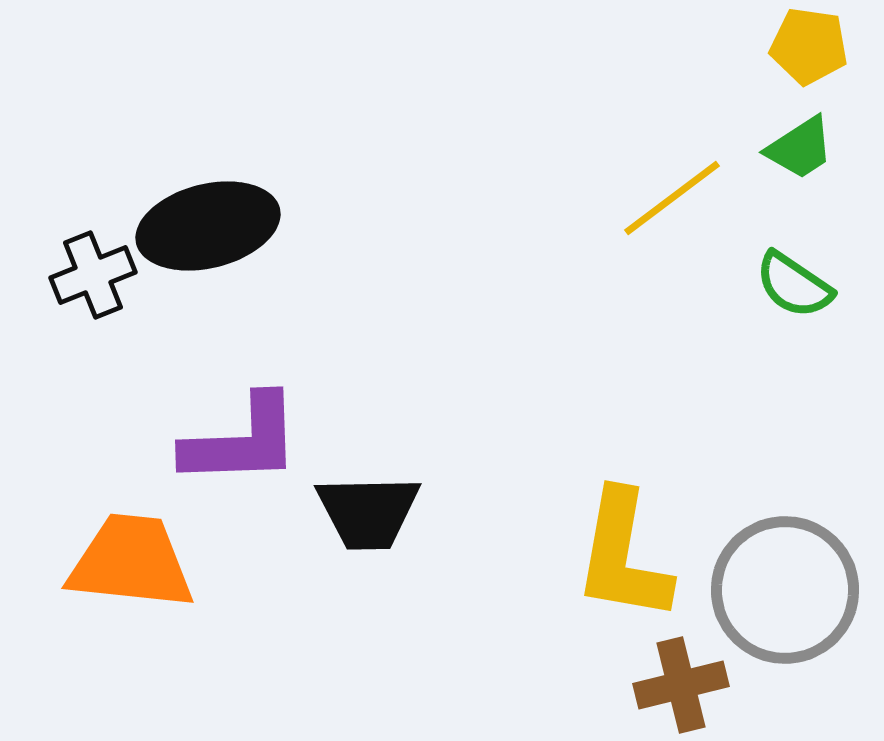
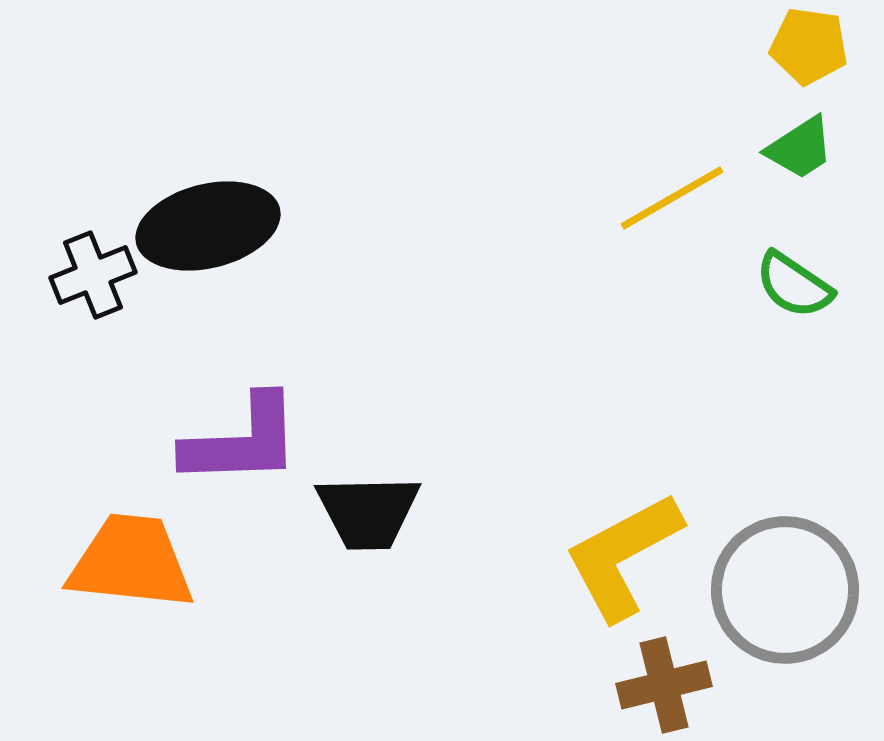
yellow line: rotated 7 degrees clockwise
yellow L-shape: rotated 52 degrees clockwise
brown cross: moved 17 px left
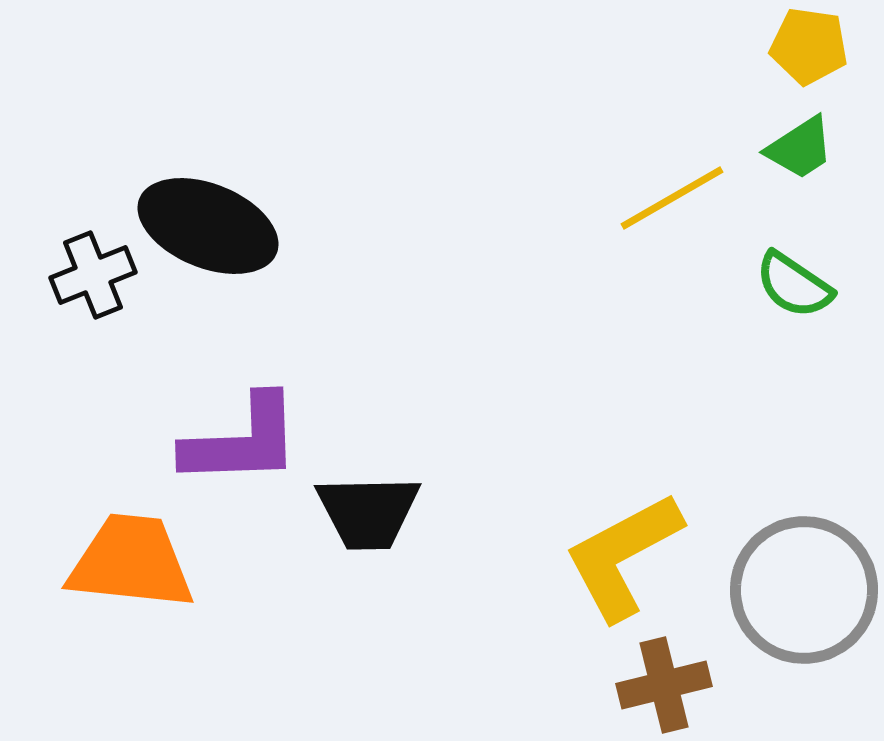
black ellipse: rotated 36 degrees clockwise
gray circle: moved 19 px right
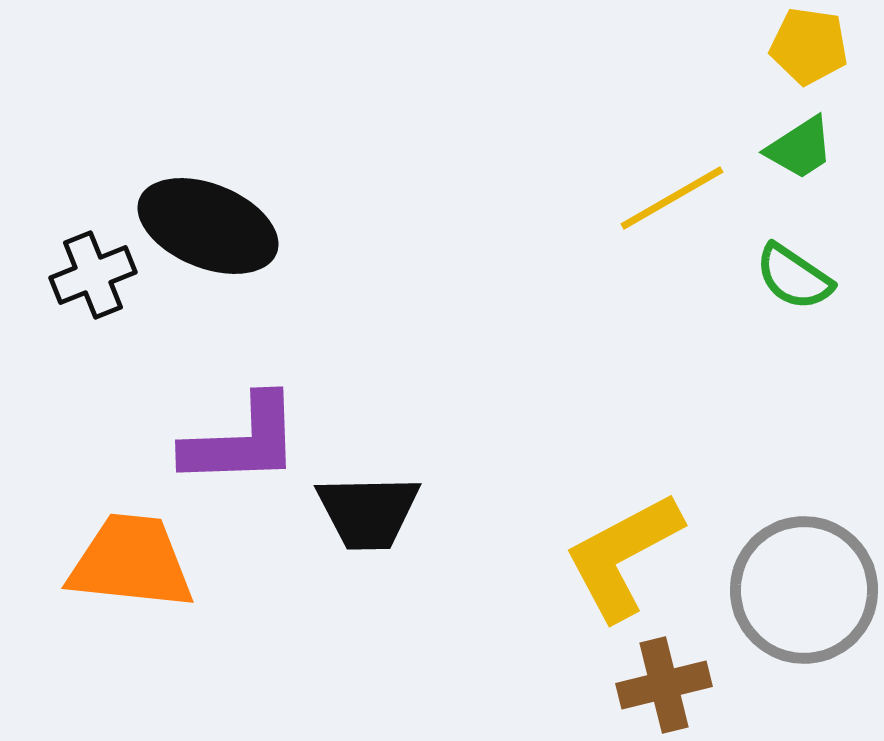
green semicircle: moved 8 px up
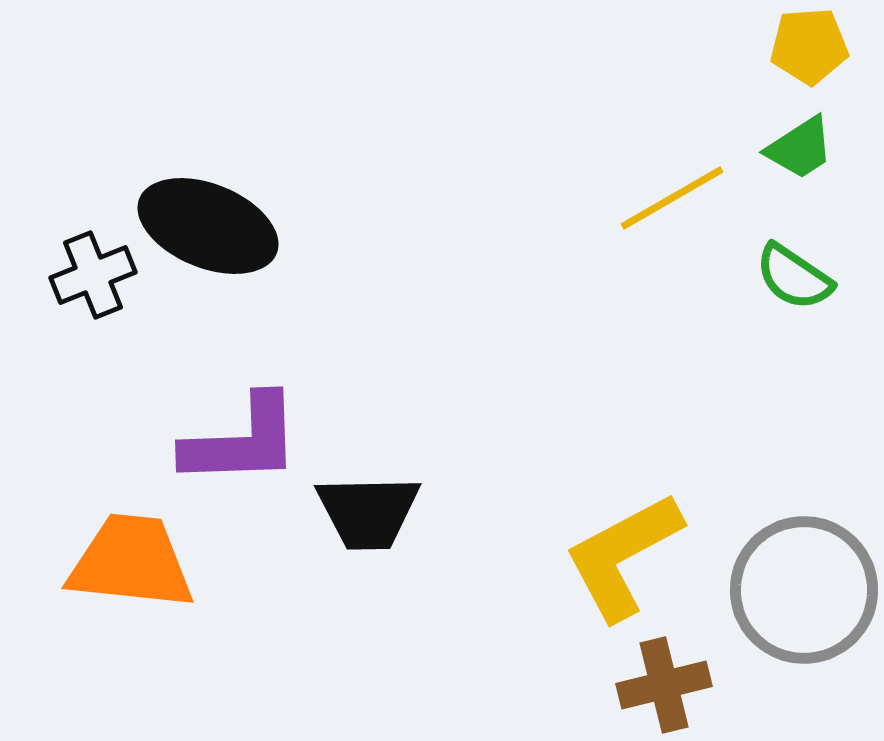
yellow pentagon: rotated 12 degrees counterclockwise
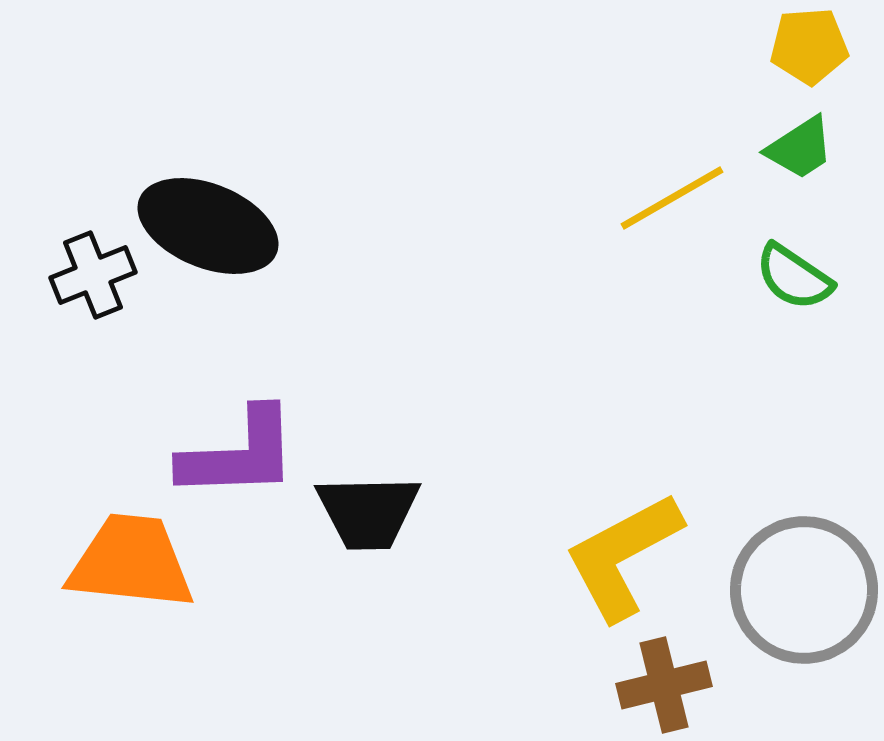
purple L-shape: moved 3 px left, 13 px down
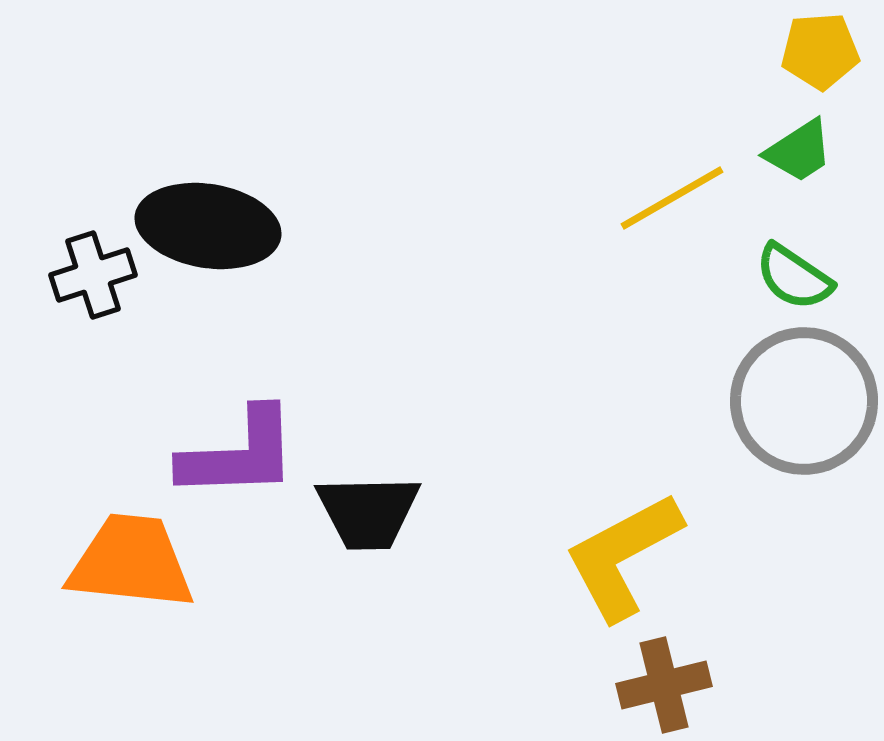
yellow pentagon: moved 11 px right, 5 px down
green trapezoid: moved 1 px left, 3 px down
black ellipse: rotated 13 degrees counterclockwise
black cross: rotated 4 degrees clockwise
gray circle: moved 189 px up
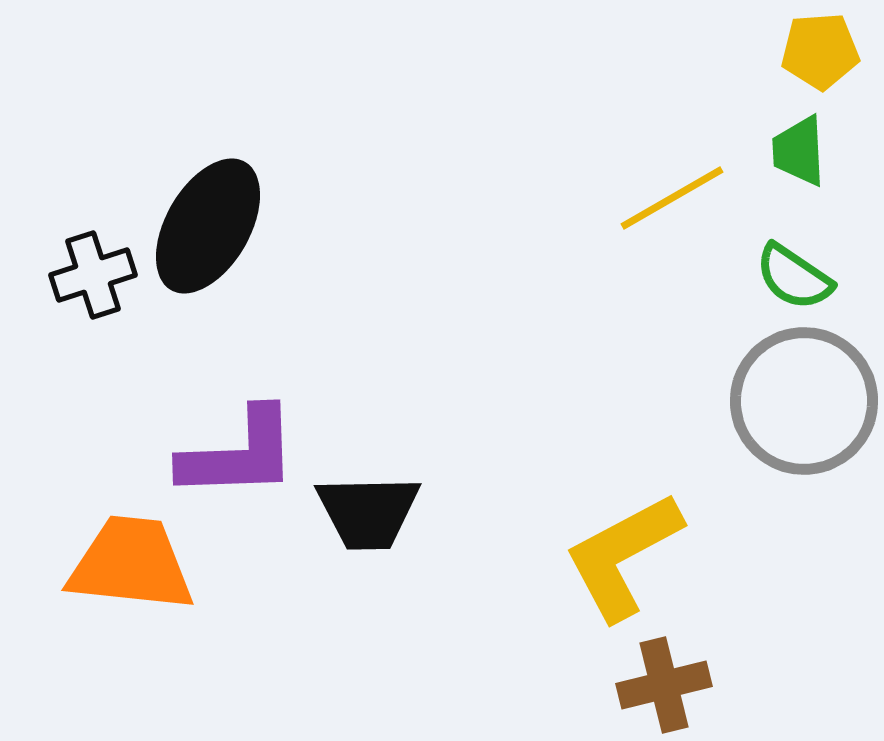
green trapezoid: rotated 120 degrees clockwise
black ellipse: rotated 69 degrees counterclockwise
orange trapezoid: moved 2 px down
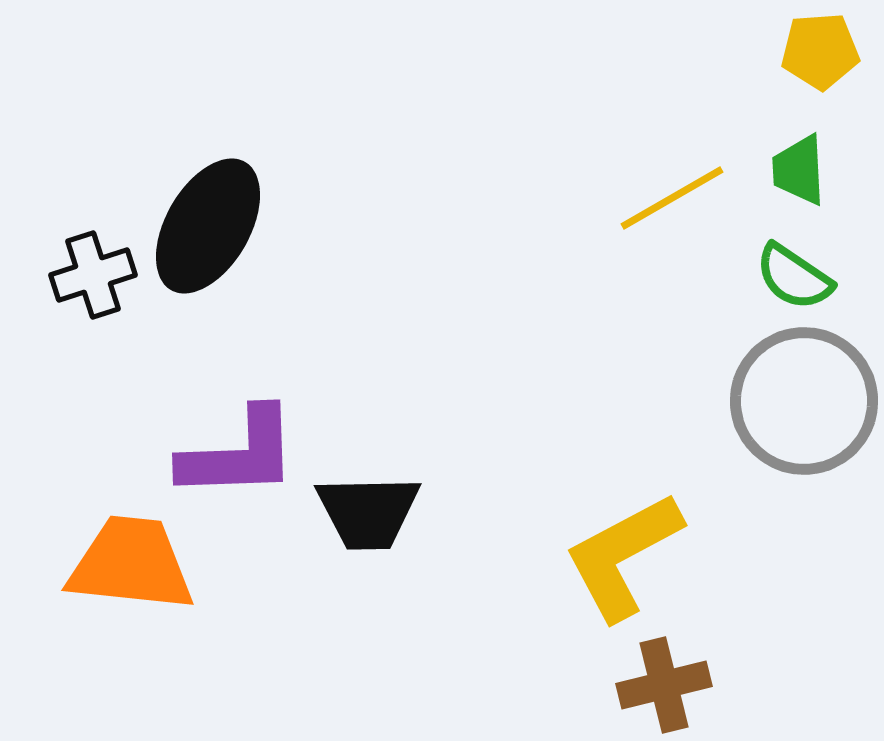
green trapezoid: moved 19 px down
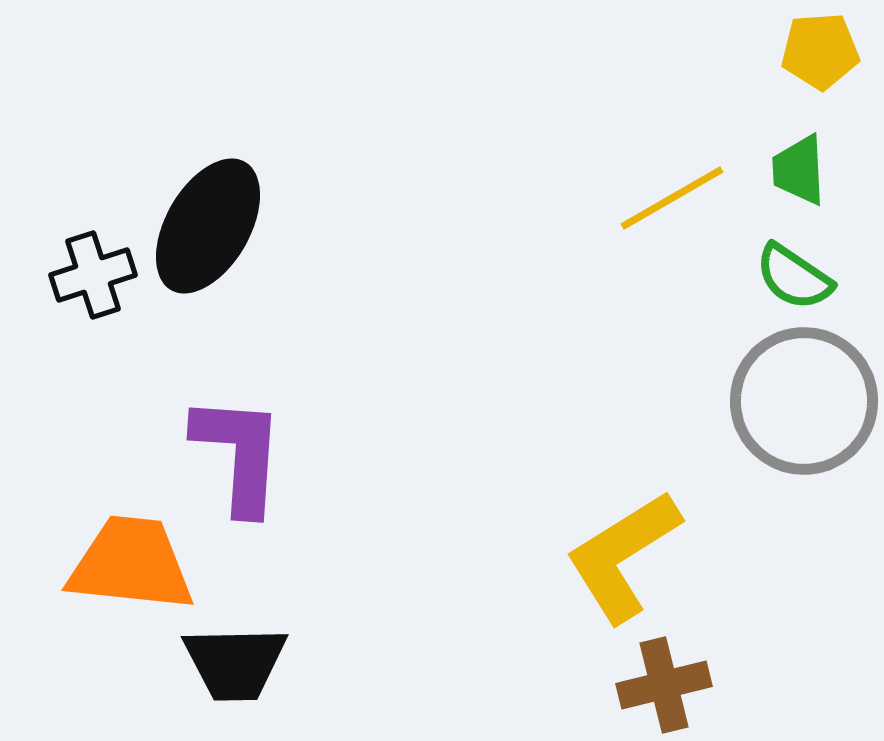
purple L-shape: rotated 84 degrees counterclockwise
black trapezoid: moved 133 px left, 151 px down
yellow L-shape: rotated 4 degrees counterclockwise
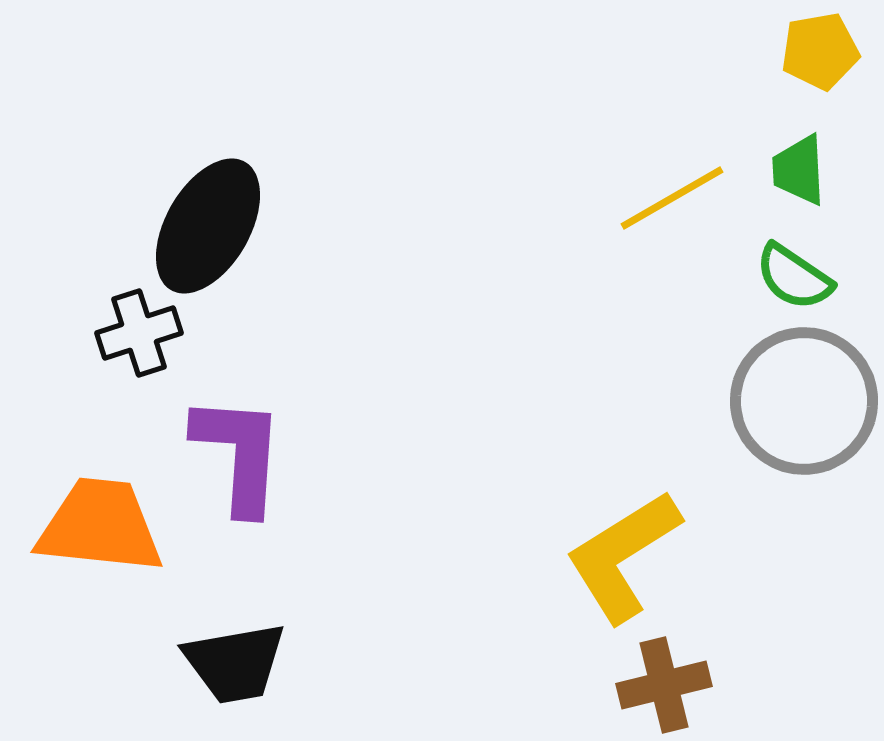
yellow pentagon: rotated 6 degrees counterclockwise
black cross: moved 46 px right, 58 px down
orange trapezoid: moved 31 px left, 38 px up
black trapezoid: rotated 9 degrees counterclockwise
